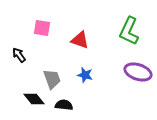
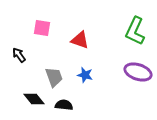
green L-shape: moved 6 px right
gray trapezoid: moved 2 px right, 2 px up
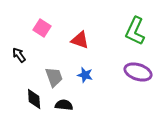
pink square: rotated 24 degrees clockwise
black diamond: rotated 35 degrees clockwise
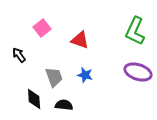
pink square: rotated 18 degrees clockwise
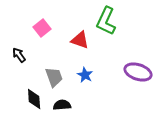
green L-shape: moved 29 px left, 10 px up
blue star: rotated 14 degrees clockwise
black semicircle: moved 2 px left; rotated 12 degrees counterclockwise
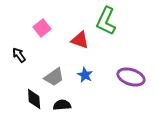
purple ellipse: moved 7 px left, 5 px down
gray trapezoid: rotated 75 degrees clockwise
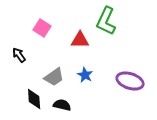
pink square: rotated 18 degrees counterclockwise
red triangle: rotated 18 degrees counterclockwise
purple ellipse: moved 1 px left, 4 px down
black semicircle: rotated 18 degrees clockwise
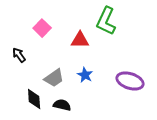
pink square: rotated 12 degrees clockwise
gray trapezoid: moved 1 px down
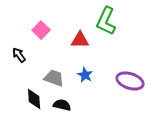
pink square: moved 1 px left, 2 px down
gray trapezoid: rotated 125 degrees counterclockwise
